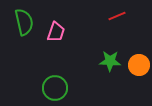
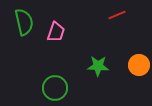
red line: moved 1 px up
green star: moved 12 px left, 5 px down
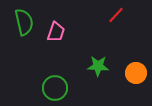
red line: moved 1 px left; rotated 24 degrees counterclockwise
orange circle: moved 3 px left, 8 px down
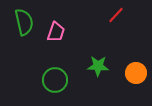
green circle: moved 8 px up
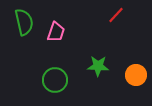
orange circle: moved 2 px down
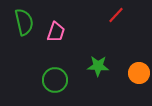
orange circle: moved 3 px right, 2 px up
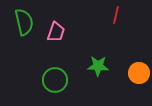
red line: rotated 30 degrees counterclockwise
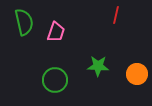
orange circle: moved 2 px left, 1 px down
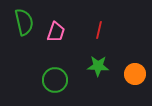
red line: moved 17 px left, 15 px down
orange circle: moved 2 px left
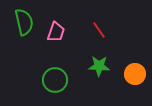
red line: rotated 48 degrees counterclockwise
green star: moved 1 px right
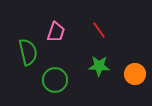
green semicircle: moved 4 px right, 30 px down
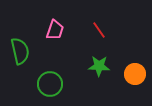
pink trapezoid: moved 1 px left, 2 px up
green semicircle: moved 8 px left, 1 px up
green circle: moved 5 px left, 4 px down
